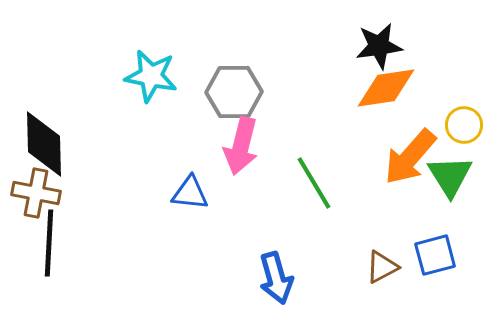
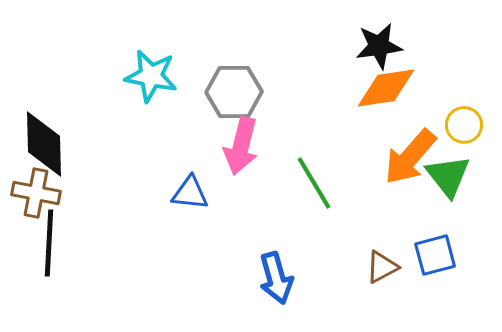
green triangle: moved 2 px left; rotated 6 degrees counterclockwise
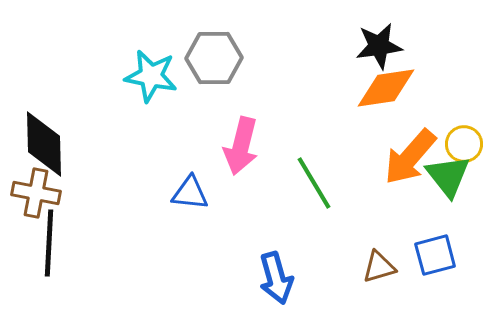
gray hexagon: moved 20 px left, 34 px up
yellow circle: moved 19 px down
brown triangle: moved 3 px left; rotated 12 degrees clockwise
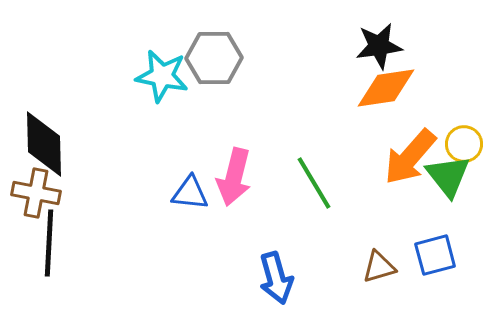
cyan star: moved 11 px right
pink arrow: moved 7 px left, 31 px down
